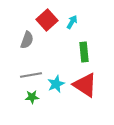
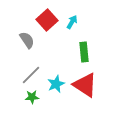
gray semicircle: rotated 54 degrees counterclockwise
gray line: rotated 35 degrees counterclockwise
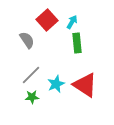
green rectangle: moved 7 px left, 9 px up
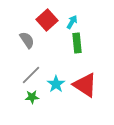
cyan star: rotated 12 degrees counterclockwise
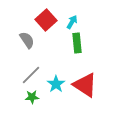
red square: moved 1 px left
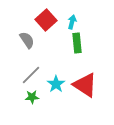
cyan arrow: rotated 16 degrees counterclockwise
